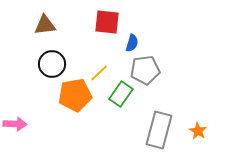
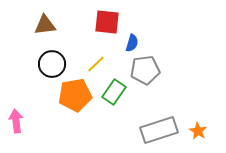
yellow line: moved 3 px left, 9 px up
green rectangle: moved 7 px left, 2 px up
pink arrow: moved 1 px right, 3 px up; rotated 100 degrees counterclockwise
gray rectangle: rotated 57 degrees clockwise
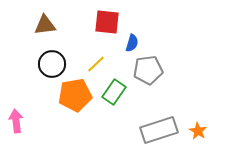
gray pentagon: moved 3 px right
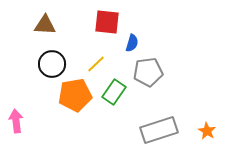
brown triangle: rotated 10 degrees clockwise
gray pentagon: moved 2 px down
orange star: moved 9 px right
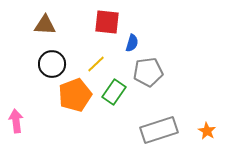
orange pentagon: rotated 12 degrees counterclockwise
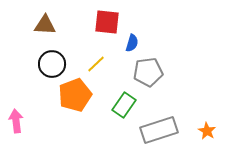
green rectangle: moved 10 px right, 13 px down
